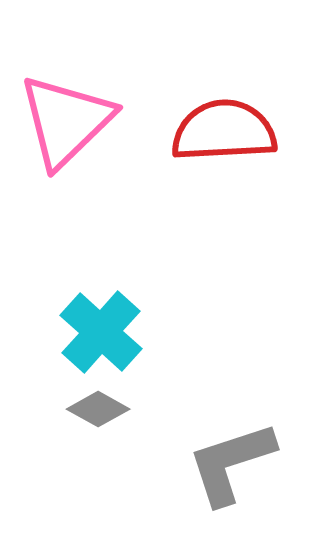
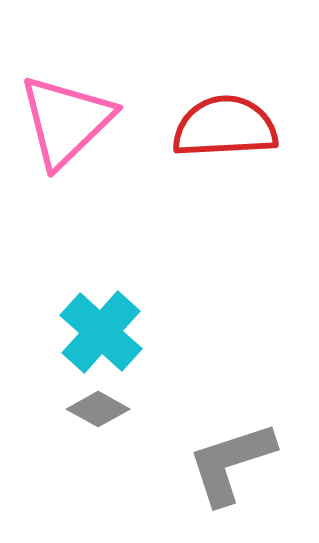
red semicircle: moved 1 px right, 4 px up
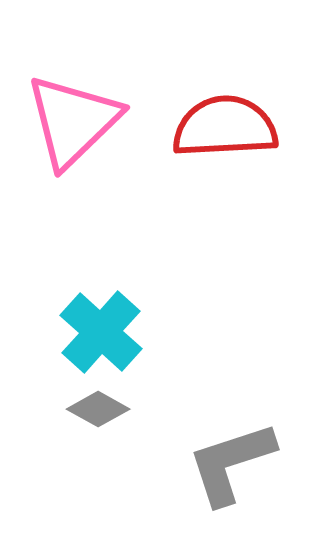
pink triangle: moved 7 px right
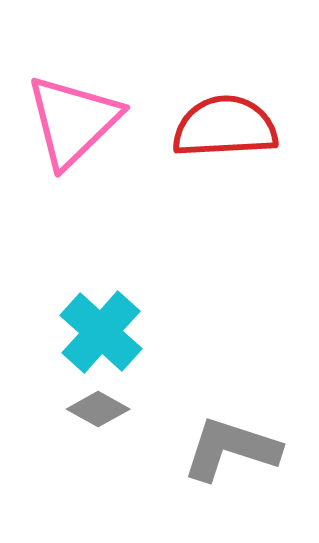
gray L-shape: moved 14 px up; rotated 36 degrees clockwise
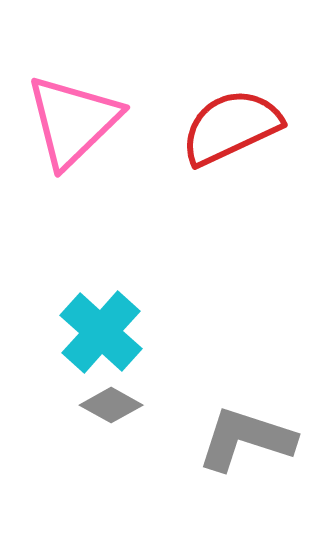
red semicircle: moved 6 px right; rotated 22 degrees counterclockwise
gray diamond: moved 13 px right, 4 px up
gray L-shape: moved 15 px right, 10 px up
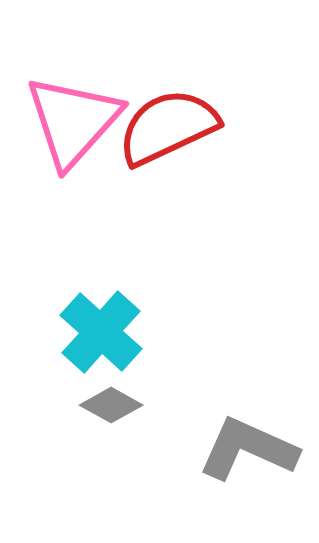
pink triangle: rotated 4 degrees counterclockwise
red semicircle: moved 63 px left
gray L-shape: moved 2 px right, 10 px down; rotated 6 degrees clockwise
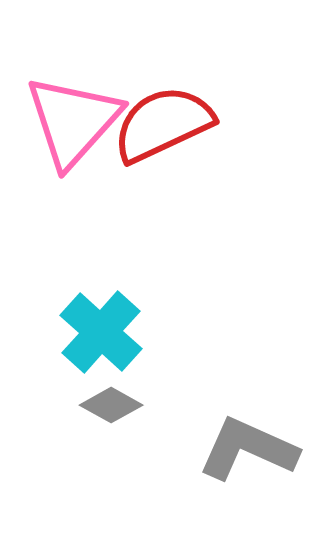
red semicircle: moved 5 px left, 3 px up
